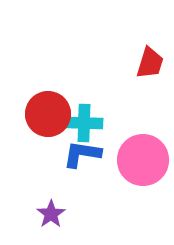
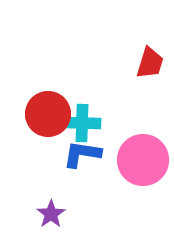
cyan cross: moved 2 px left
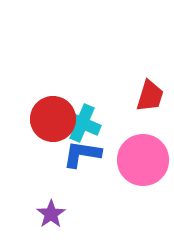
red trapezoid: moved 33 px down
red circle: moved 5 px right, 5 px down
cyan cross: rotated 21 degrees clockwise
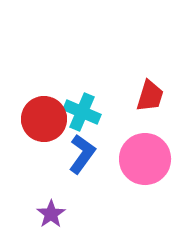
red circle: moved 9 px left
cyan cross: moved 11 px up
blue L-shape: rotated 117 degrees clockwise
pink circle: moved 2 px right, 1 px up
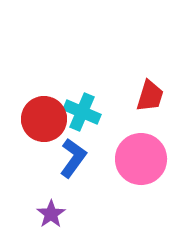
blue L-shape: moved 9 px left, 4 px down
pink circle: moved 4 px left
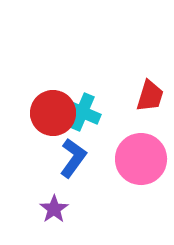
red circle: moved 9 px right, 6 px up
purple star: moved 3 px right, 5 px up
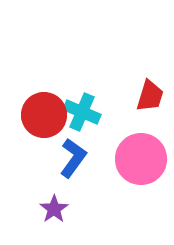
red circle: moved 9 px left, 2 px down
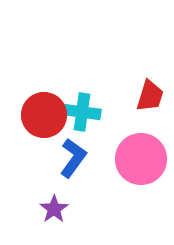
cyan cross: rotated 15 degrees counterclockwise
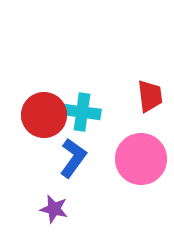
red trapezoid: rotated 24 degrees counterclockwise
purple star: rotated 24 degrees counterclockwise
